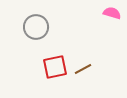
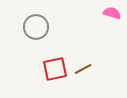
red square: moved 2 px down
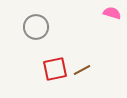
brown line: moved 1 px left, 1 px down
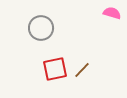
gray circle: moved 5 px right, 1 px down
brown line: rotated 18 degrees counterclockwise
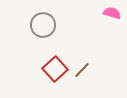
gray circle: moved 2 px right, 3 px up
red square: rotated 30 degrees counterclockwise
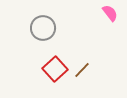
pink semicircle: moved 2 px left; rotated 36 degrees clockwise
gray circle: moved 3 px down
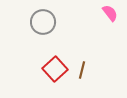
gray circle: moved 6 px up
brown line: rotated 30 degrees counterclockwise
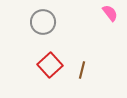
red square: moved 5 px left, 4 px up
